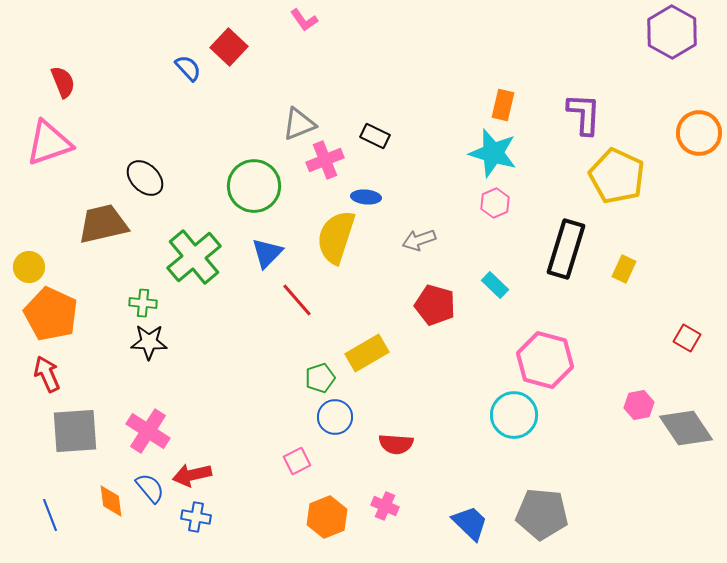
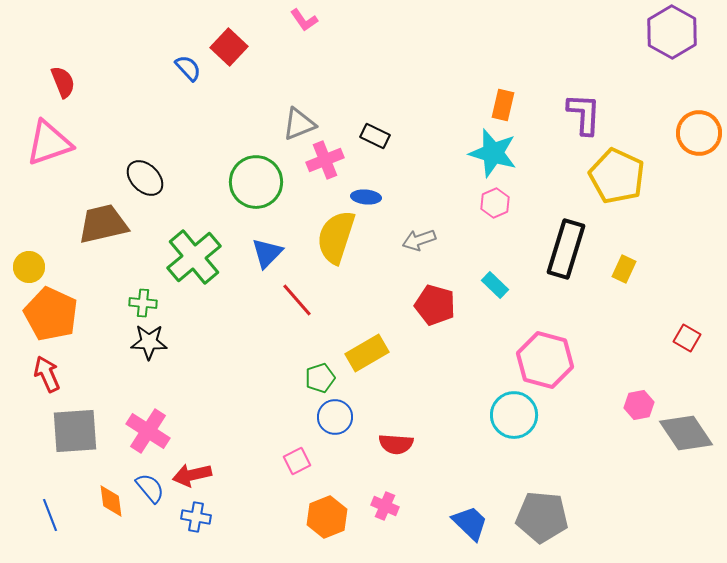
green circle at (254, 186): moved 2 px right, 4 px up
gray diamond at (686, 428): moved 5 px down
gray pentagon at (542, 514): moved 3 px down
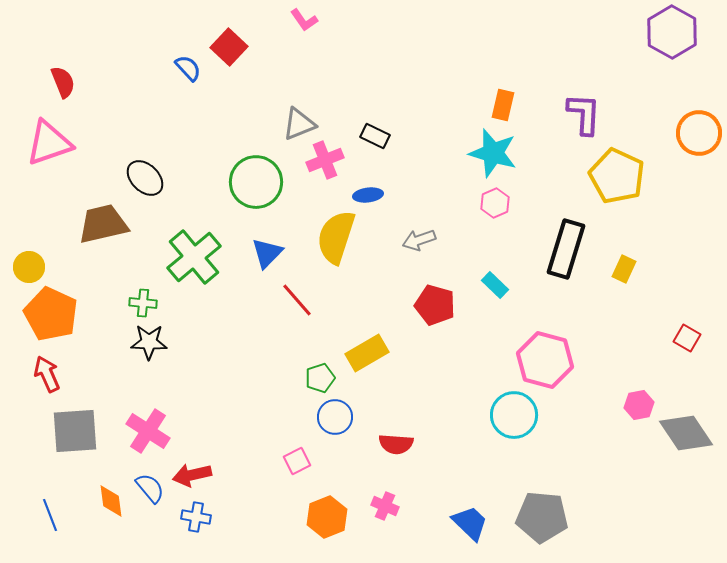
blue ellipse at (366, 197): moved 2 px right, 2 px up; rotated 12 degrees counterclockwise
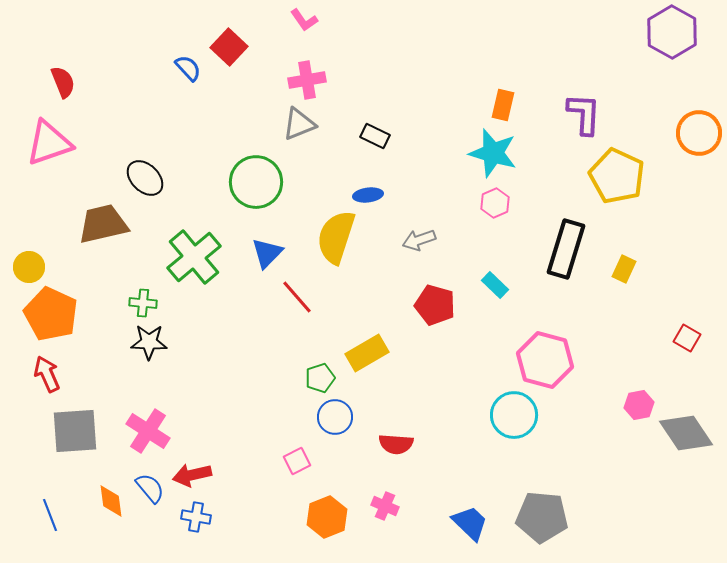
pink cross at (325, 160): moved 18 px left, 80 px up; rotated 12 degrees clockwise
red line at (297, 300): moved 3 px up
